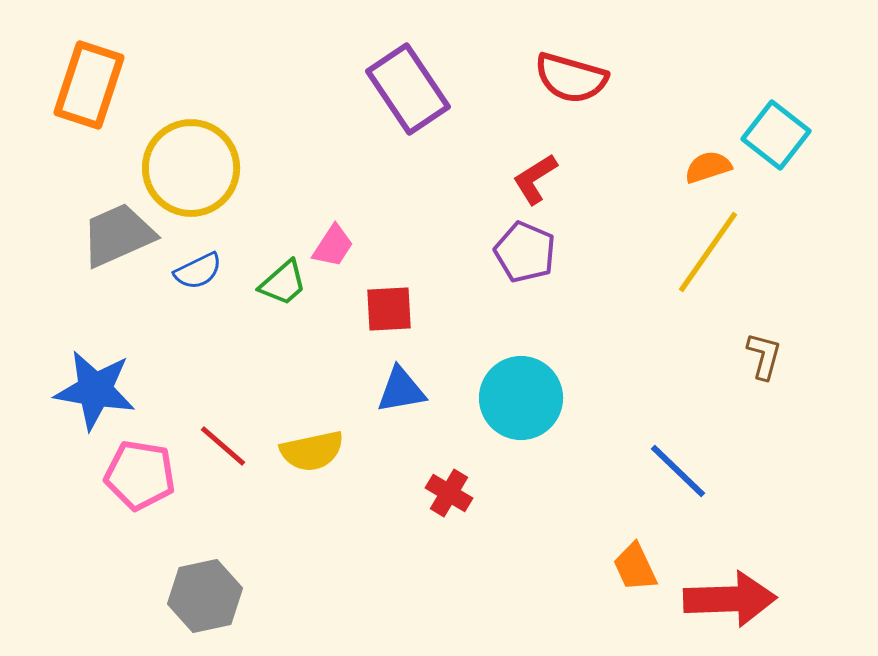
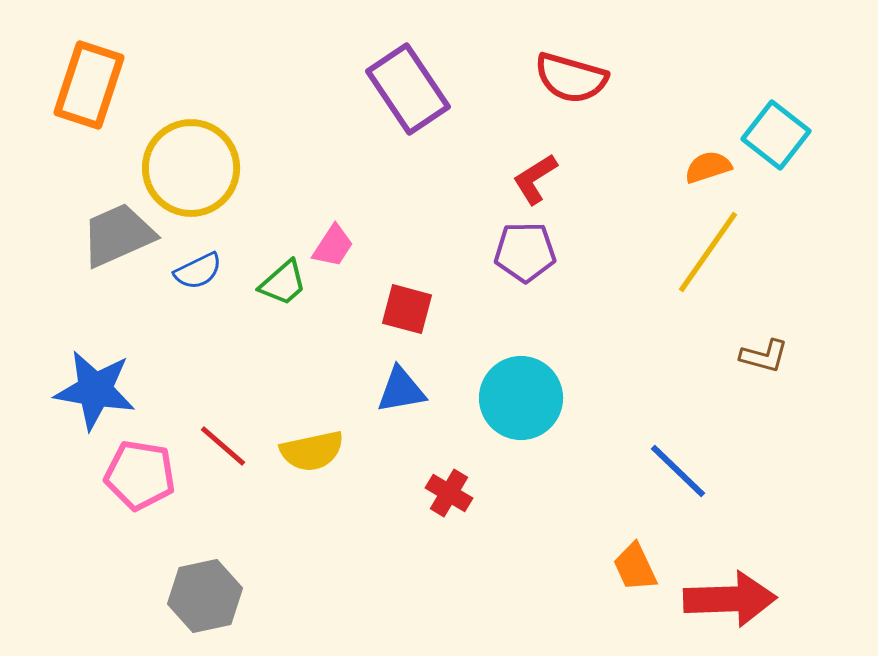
purple pentagon: rotated 24 degrees counterclockwise
red square: moved 18 px right; rotated 18 degrees clockwise
brown L-shape: rotated 90 degrees clockwise
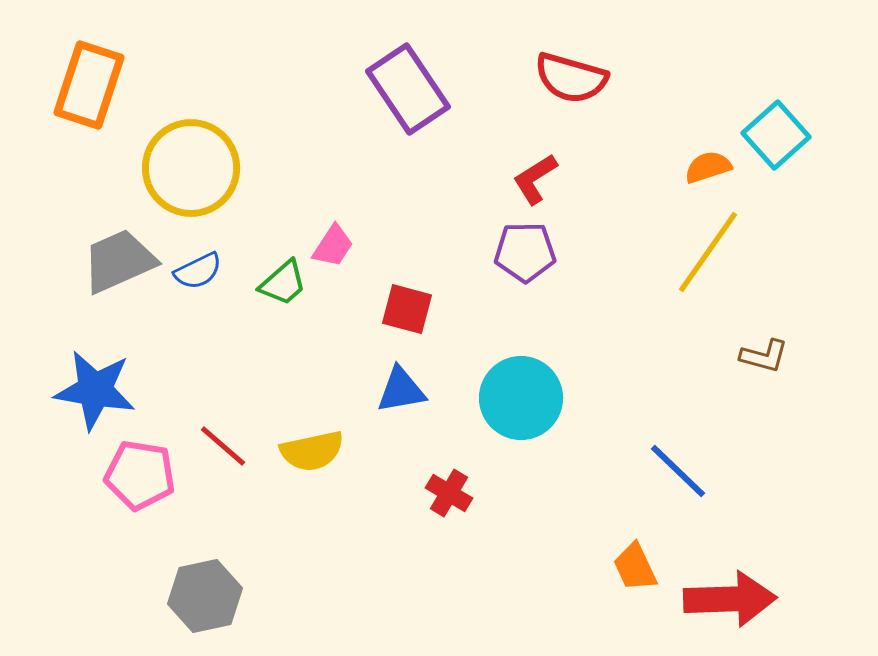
cyan square: rotated 10 degrees clockwise
gray trapezoid: moved 1 px right, 26 px down
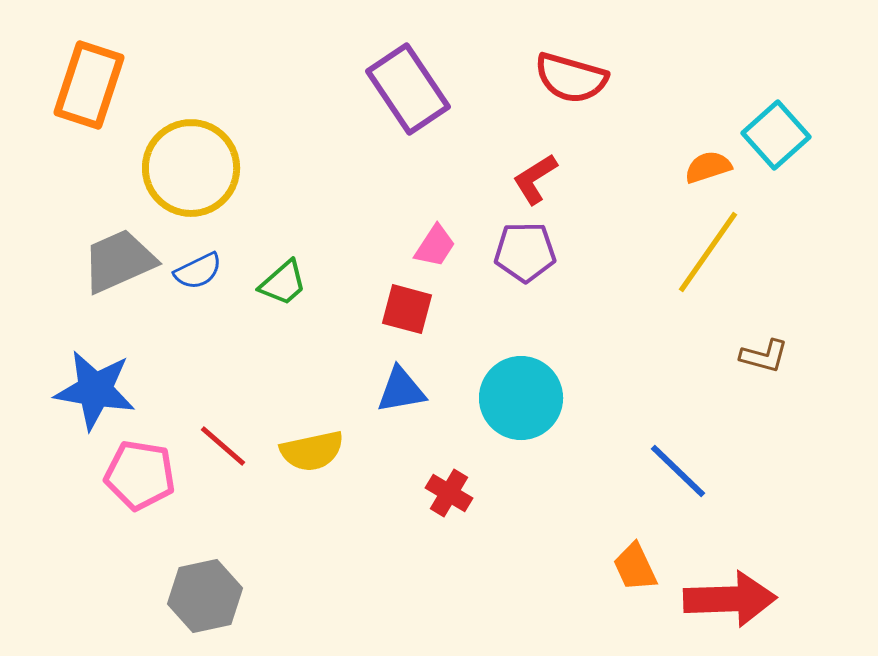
pink trapezoid: moved 102 px right
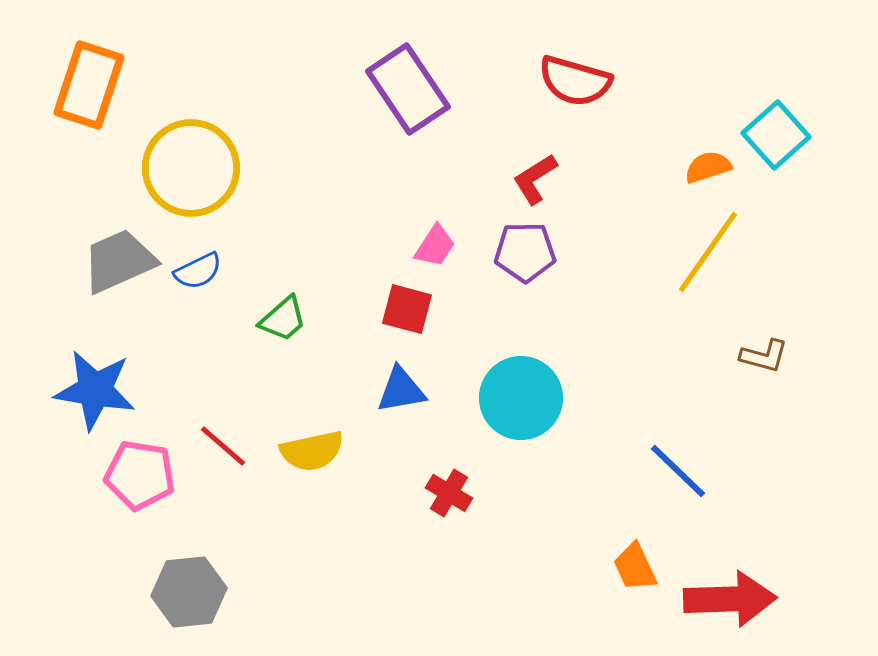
red semicircle: moved 4 px right, 3 px down
green trapezoid: moved 36 px down
gray hexagon: moved 16 px left, 4 px up; rotated 6 degrees clockwise
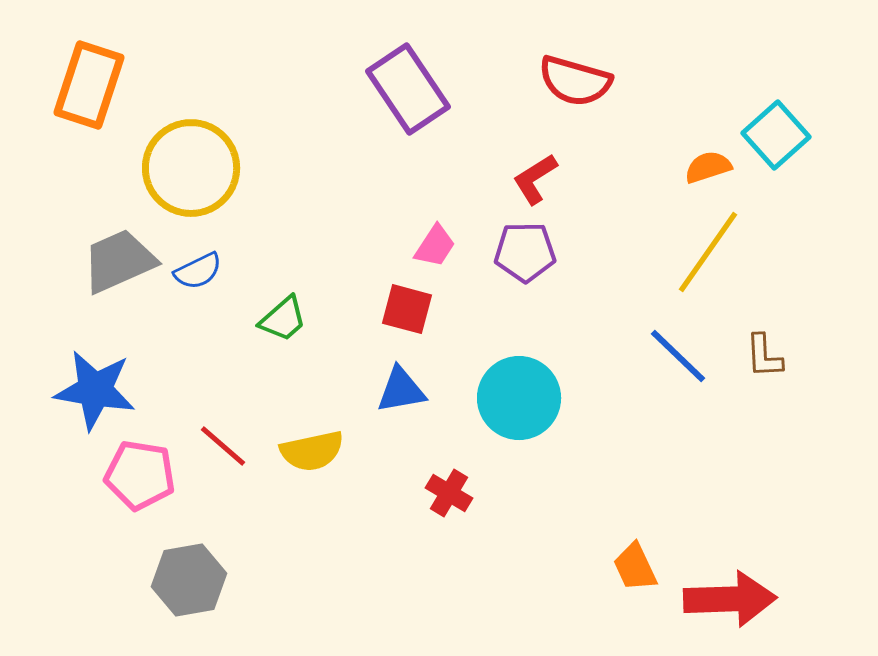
brown L-shape: rotated 72 degrees clockwise
cyan circle: moved 2 px left
blue line: moved 115 px up
gray hexagon: moved 12 px up; rotated 4 degrees counterclockwise
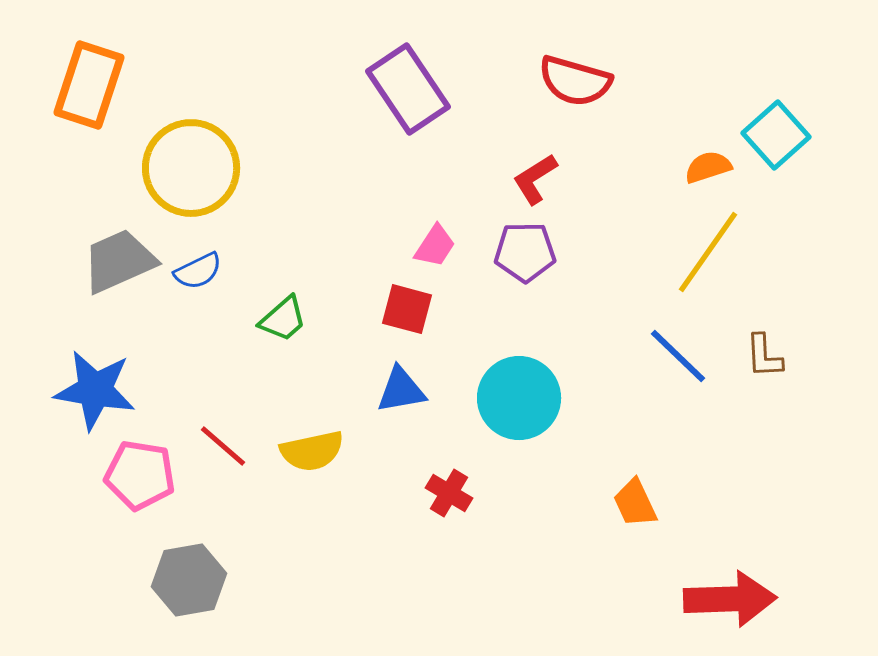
orange trapezoid: moved 64 px up
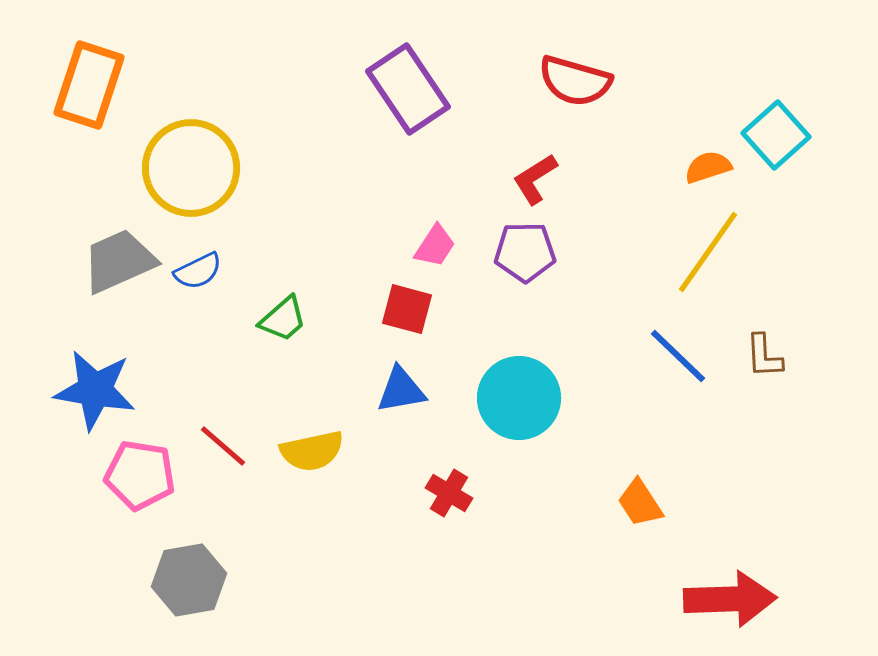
orange trapezoid: moved 5 px right; rotated 8 degrees counterclockwise
